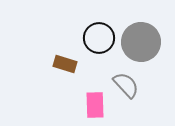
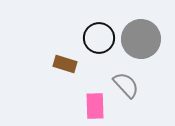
gray circle: moved 3 px up
pink rectangle: moved 1 px down
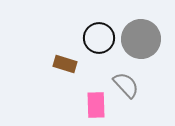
pink rectangle: moved 1 px right, 1 px up
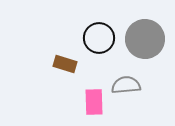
gray circle: moved 4 px right
gray semicircle: rotated 52 degrees counterclockwise
pink rectangle: moved 2 px left, 3 px up
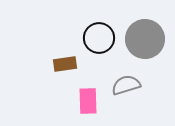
brown rectangle: rotated 25 degrees counterclockwise
gray semicircle: rotated 12 degrees counterclockwise
pink rectangle: moved 6 px left, 1 px up
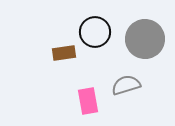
black circle: moved 4 px left, 6 px up
brown rectangle: moved 1 px left, 11 px up
pink rectangle: rotated 8 degrees counterclockwise
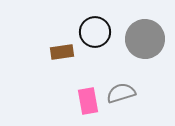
brown rectangle: moved 2 px left, 1 px up
gray semicircle: moved 5 px left, 8 px down
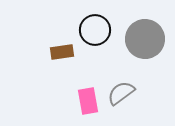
black circle: moved 2 px up
gray semicircle: rotated 20 degrees counterclockwise
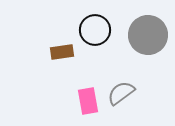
gray circle: moved 3 px right, 4 px up
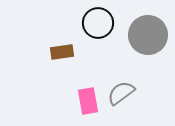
black circle: moved 3 px right, 7 px up
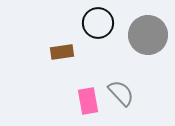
gray semicircle: rotated 84 degrees clockwise
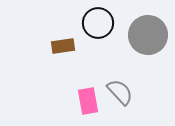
brown rectangle: moved 1 px right, 6 px up
gray semicircle: moved 1 px left, 1 px up
